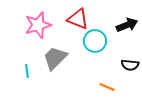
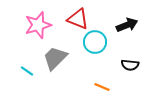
cyan circle: moved 1 px down
cyan line: rotated 48 degrees counterclockwise
orange line: moved 5 px left
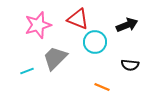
cyan line: rotated 56 degrees counterclockwise
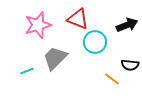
orange line: moved 10 px right, 8 px up; rotated 14 degrees clockwise
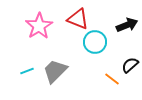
pink star: moved 1 px right, 1 px down; rotated 16 degrees counterclockwise
gray trapezoid: moved 13 px down
black semicircle: rotated 132 degrees clockwise
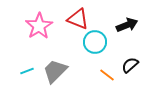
orange line: moved 5 px left, 4 px up
